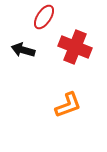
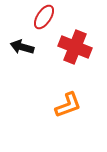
black arrow: moved 1 px left, 3 px up
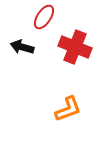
orange L-shape: moved 4 px down
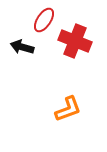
red ellipse: moved 3 px down
red cross: moved 6 px up
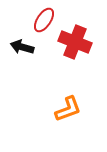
red cross: moved 1 px down
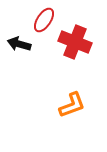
black arrow: moved 3 px left, 3 px up
orange L-shape: moved 4 px right, 4 px up
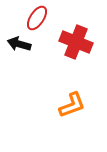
red ellipse: moved 7 px left, 2 px up
red cross: moved 1 px right
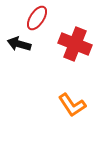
red cross: moved 1 px left, 2 px down
orange L-shape: rotated 76 degrees clockwise
